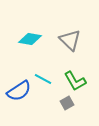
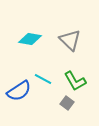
gray square: rotated 24 degrees counterclockwise
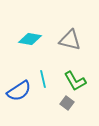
gray triangle: rotated 30 degrees counterclockwise
cyan line: rotated 48 degrees clockwise
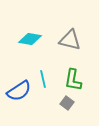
green L-shape: moved 2 px left, 1 px up; rotated 40 degrees clockwise
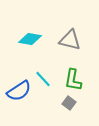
cyan line: rotated 30 degrees counterclockwise
gray square: moved 2 px right
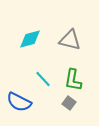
cyan diamond: rotated 25 degrees counterclockwise
blue semicircle: moved 11 px down; rotated 60 degrees clockwise
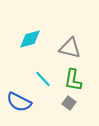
gray triangle: moved 8 px down
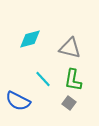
blue semicircle: moved 1 px left, 1 px up
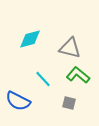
green L-shape: moved 5 px right, 5 px up; rotated 120 degrees clockwise
gray square: rotated 24 degrees counterclockwise
